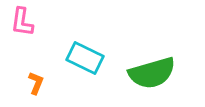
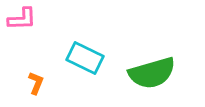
pink L-shape: moved 3 px up; rotated 100 degrees counterclockwise
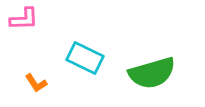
pink L-shape: moved 2 px right
orange L-shape: rotated 125 degrees clockwise
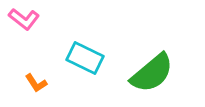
pink L-shape: rotated 40 degrees clockwise
green semicircle: rotated 24 degrees counterclockwise
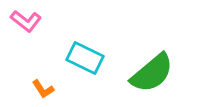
pink L-shape: moved 2 px right, 2 px down
orange L-shape: moved 7 px right, 6 px down
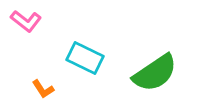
green semicircle: moved 3 px right; rotated 6 degrees clockwise
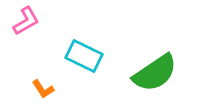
pink L-shape: rotated 68 degrees counterclockwise
cyan rectangle: moved 1 px left, 2 px up
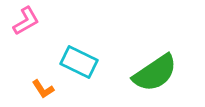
cyan rectangle: moved 5 px left, 6 px down
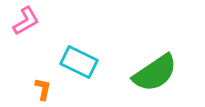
orange L-shape: rotated 135 degrees counterclockwise
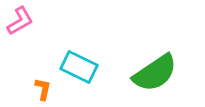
pink L-shape: moved 6 px left
cyan rectangle: moved 5 px down
